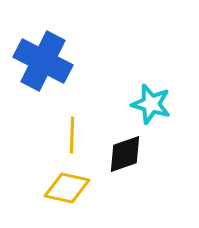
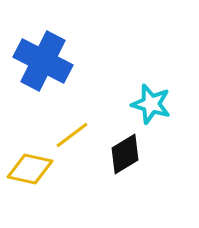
yellow line: rotated 51 degrees clockwise
black diamond: rotated 12 degrees counterclockwise
yellow diamond: moved 37 px left, 19 px up
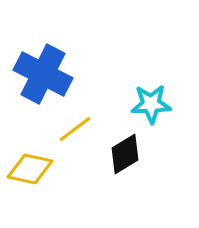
blue cross: moved 13 px down
cyan star: rotated 18 degrees counterclockwise
yellow line: moved 3 px right, 6 px up
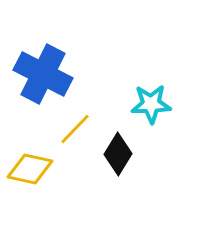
yellow line: rotated 9 degrees counterclockwise
black diamond: moved 7 px left; rotated 27 degrees counterclockwise
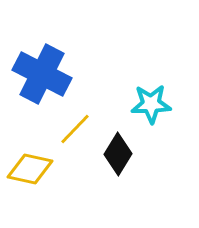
blue cross: moved 1 px left
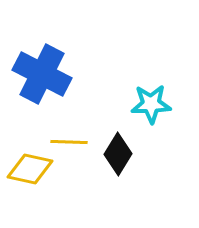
yellow line: moved 6 px left, 13 px down; rotated 48 degrees clockwise
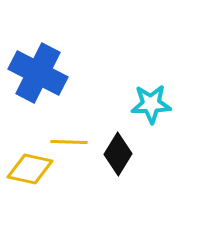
blue cross: moved 4 px left, 1 px up
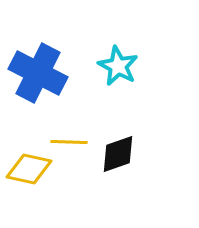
cyan star: moved 33 px left, 38 px up; rotated 30 degrees clockwise
black diamond: rotated 39 degrees clockwise
yellow diamond: moved 1 px left
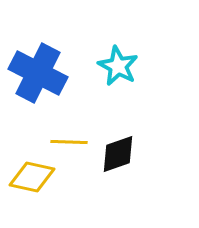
yellow diamond: moved 3 px right, 8 px down
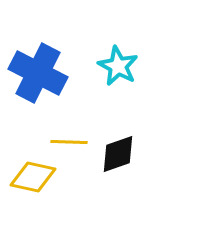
yellow diamond: moved 1 px right
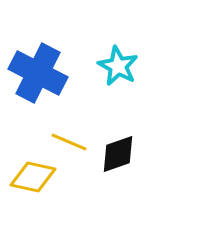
yellow line: rotated 21 degrees clockwise
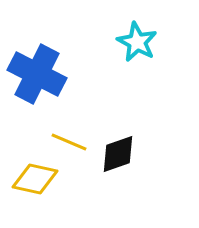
cyan star: moved 19 px right, 24 px up
blue cross: moved 1 px left, 1 px down
yellow diamond: moved 2 px right, 2 px down
